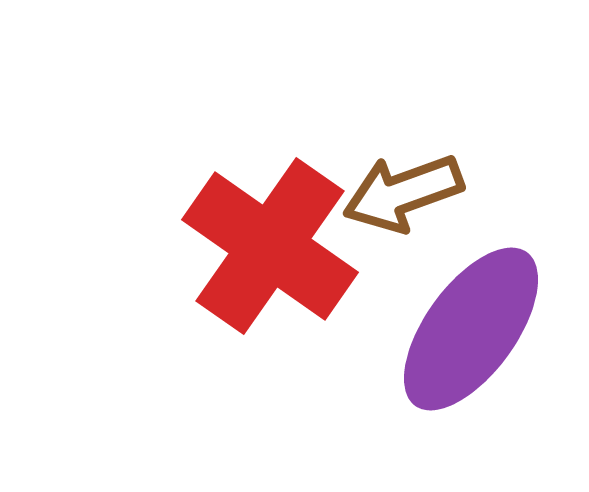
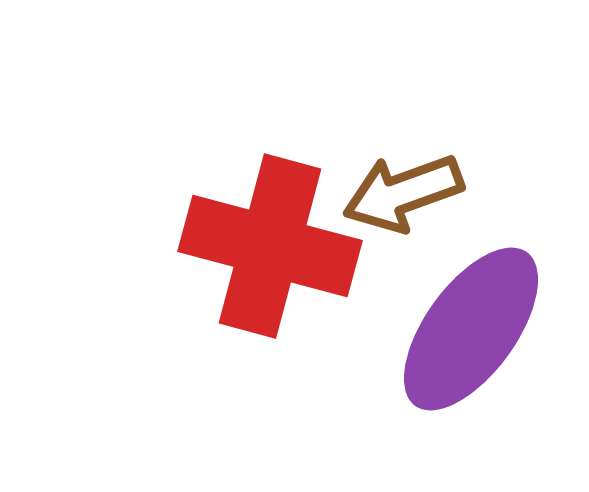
red cross: rotated 20 degrees counterclockwise
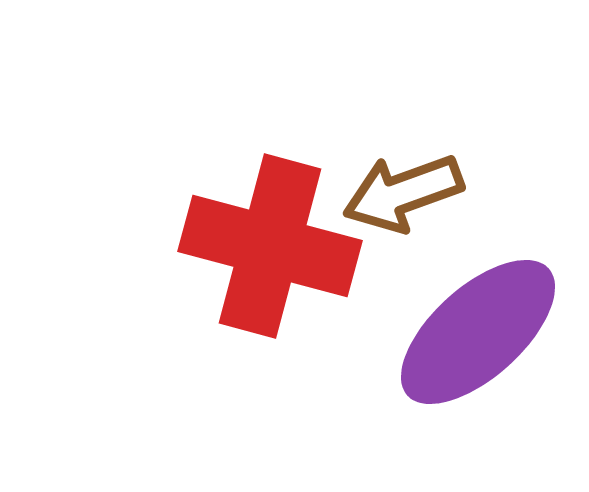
purple ellipse: moved 7 px right, 3 px down; rotated 12 degrees clockwise
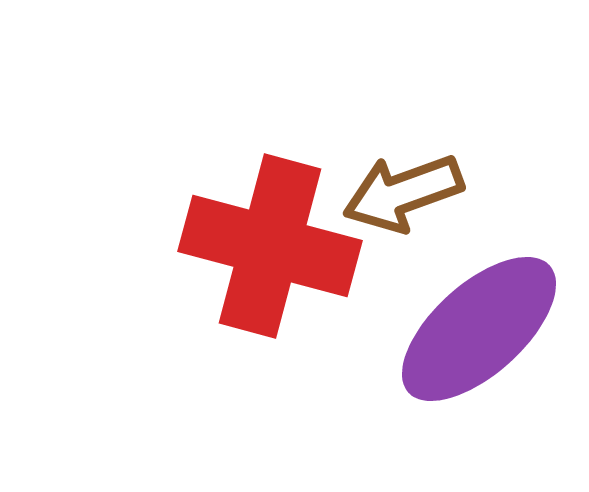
purple ellipse: moved 1 px right, 3 px up
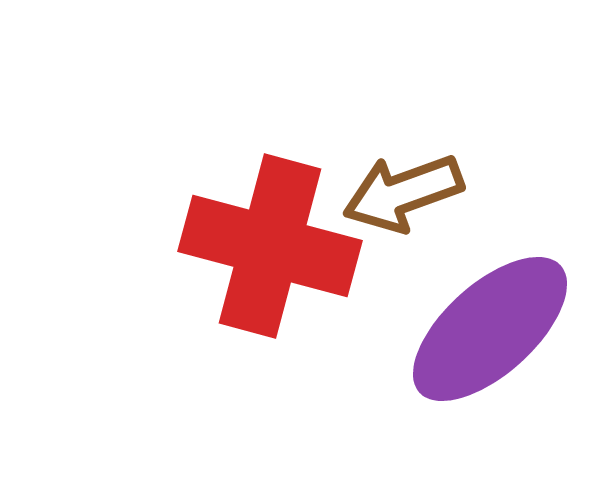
purple ellipse: moved 11 px right
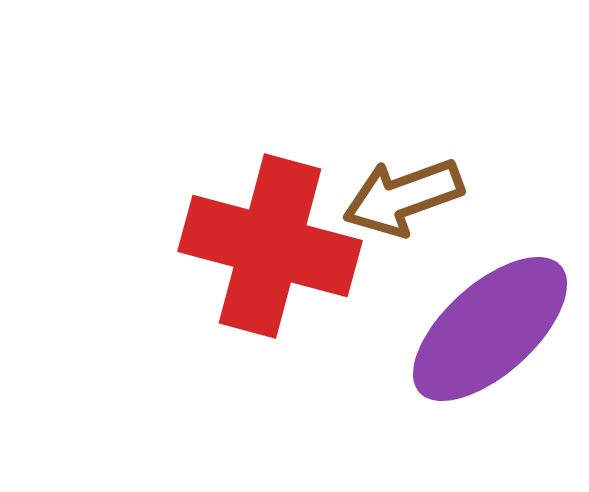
brown arrow: moved 4 px down
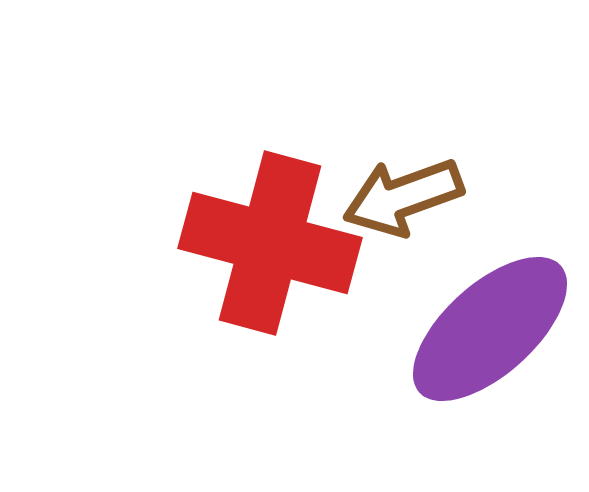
red cross: moved 3 px up
